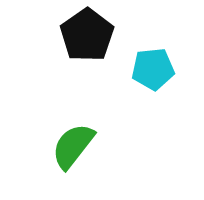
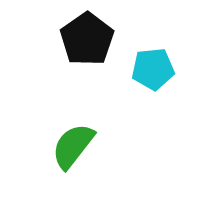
black pentagon: moved 4 px down
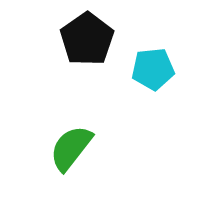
green semicircle: moved 2 px left, 2 px down
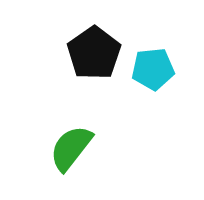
black pentagon: moved 7 px right, 14 px down
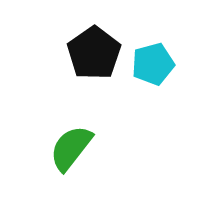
cyan pentagon: moved 5 px up; rotated 9 degrees counterclockwise
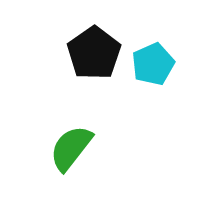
cyan pentagon: rotated 9 degrees counterclockwise
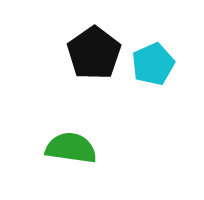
green semicircle: rotated 60 degrees clockwise
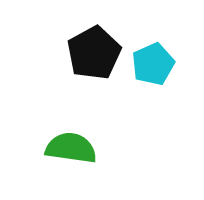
black pentagon: rotated 6 degrees clockwise
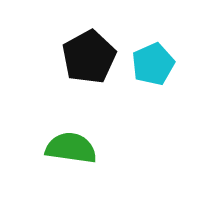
black pentagon: moved 5 px left, 4 px down
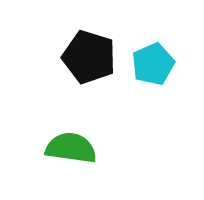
black pentagon: rotated 26 degrees counterclockwise
